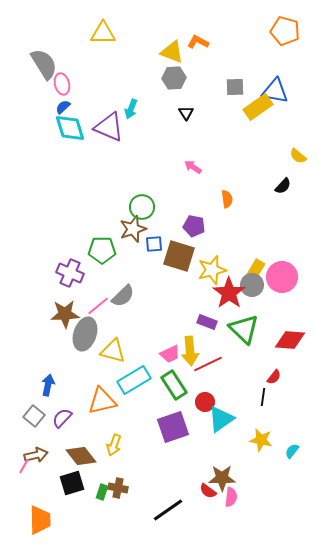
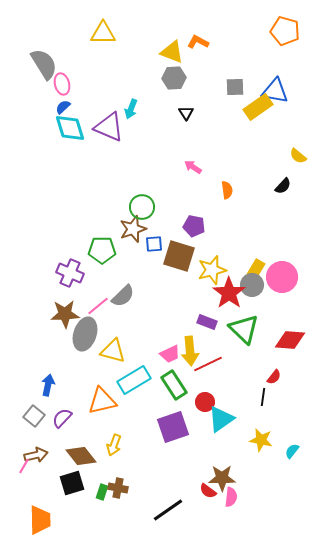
orange semicircle at (227, 199): moved 9 px up
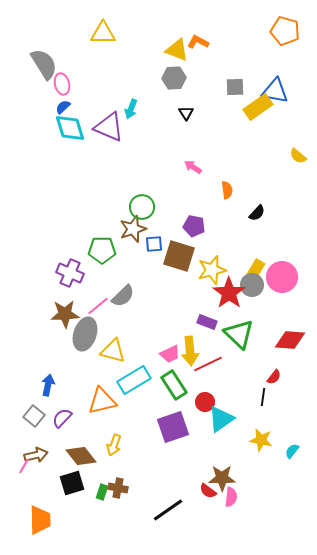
yellow triangle at (172, 52): moved 5 px right, 2 px up
black semicircle at (283, 186): moved 26 px left, 27 px down
green triangle at (244, 329): moved 5 px left, 5 px down
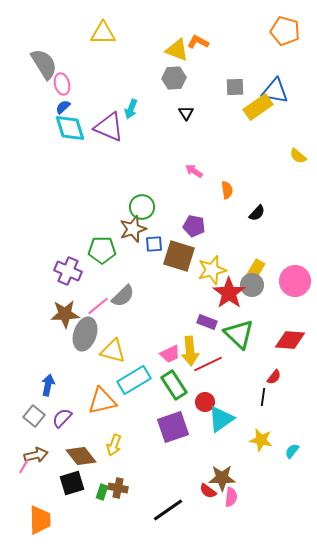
pink arrow at (193, 167): moved 1 px right, 4 px down
purple cross at (70, 273): moved 2 px left, 2 px up
pink circle at (282, 277): moved 13 px right, 4 px down
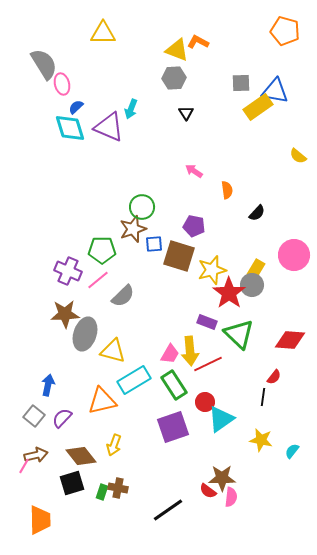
gray square at (235, 87): moved 6 px right, 4 px up
blue semicircle at (63, 107): moved 13 px right
pink circle at (295, 281): moved 1 px left, 26 px up
pink line at (98, 306): moved 26 px up
pink trapezoid at (170, 354): rotated 35 degrees counterclockwise
